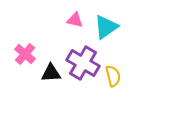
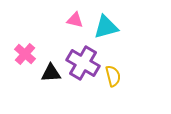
cyan triangle: rotated 20 degrees clockwise
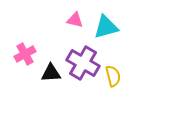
pink cross: rotated 20 degrees clockwise
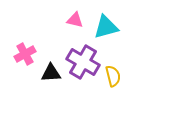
purple cross: moved 1 px up
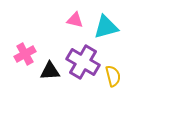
black triangle: moved 1 px left, 2 px up
